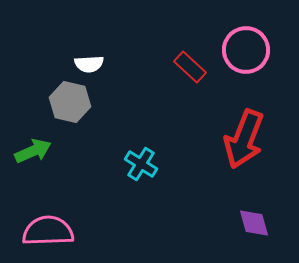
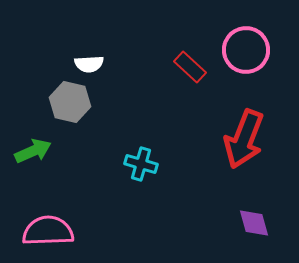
cyan cross: rotated 16 degrees counterclockwise
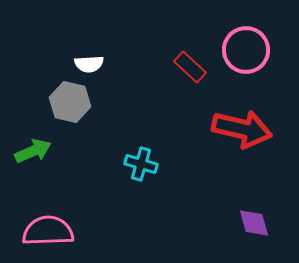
red arrow: moved 2 px left, 10 px up; rotated 98 degrees counterclockwise
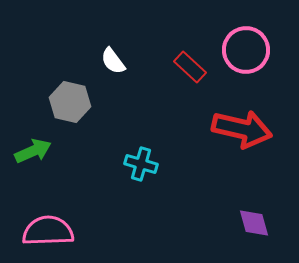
white semicircle: moved 24 px right, 3 px up; rotated 56 degrees clockwise
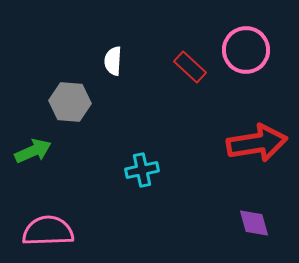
white semicircle: rotated 40 degrees clockwise
gray hexagon: rotated 9 degrees counterclockwise
red arrow: moved 15 px right, 14 px down; rotated 22 degrees counterclockwise
cyan cross: moved 1 px right, 6 px down; rotated 28 degrees counterclockwise
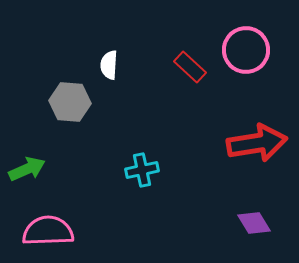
white semicircle: moved 4 px left, 4 px down
green arrow: moved 6 px left, 18 px down
purple diamond: rotated 16 degrees counterclockwise
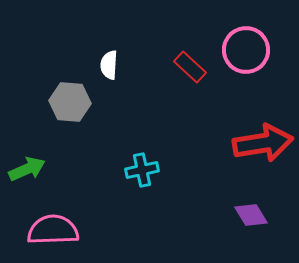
red arrow: moved 6 px right
purple diamond: moved 3 px left, 8 px up
pink semicircle: moved 5 px right, 1 px up
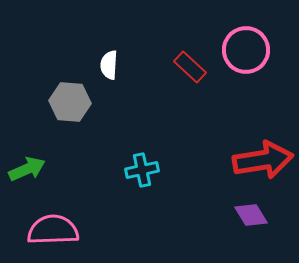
red arrow: moved 17 px down
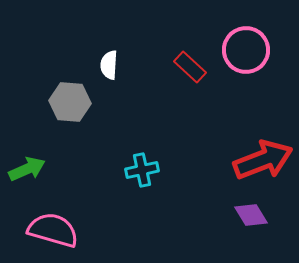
red arrow: rotated 12 degrees counterclockwise
pink semicircle: rotated 18 degrees clockwise
